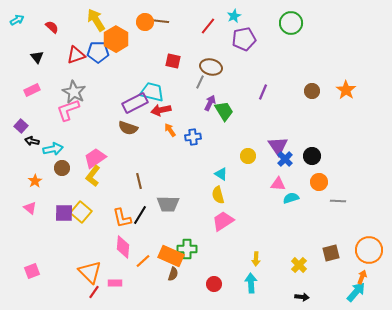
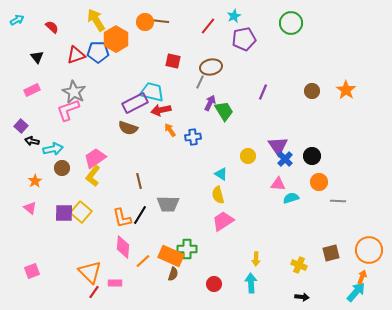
brown ellipse at (211, 67): rotated 25 degrees counterclockwise
yellow cross at (299, 265): rotated 21 degrees counterclockwise
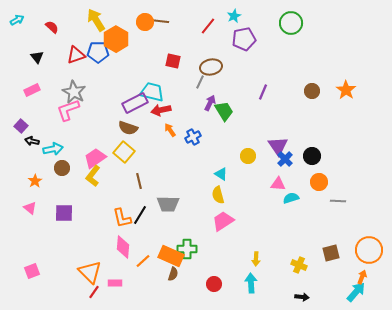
blue cross at (193, 137): rotated 21 degrees counterclockwise
yellow square at (81, 212): moved 43 px right, 60 px up
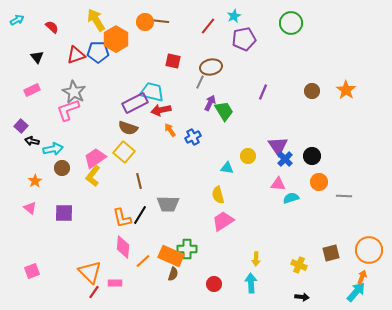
cyan triangle at (221, 174): moved 6 px right, 6 px up; rotated 24 degrees counterclockwise
gray line at (338, 201): moved 6 px right, 5 px up
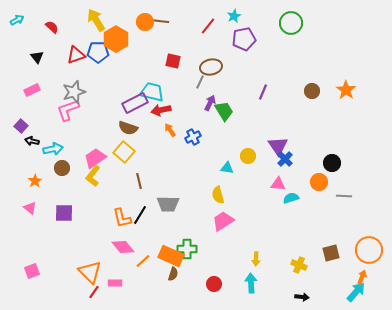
gray star at (74, 92): rotated 25 degrees clockwise
black circle at (312, 156): moved 20 px right, 7 px down
pink diamond at (123, 247): rotated 45 degrees counterclockwise
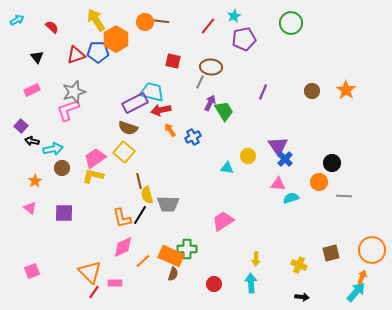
brown ellipse at (211, 67): rotated 15 degrees clockwise
yellow L-shape at (93, 176): rotated 65 degrees clockwise
yellow semicircle at (218, 195): moved 71 px left
pink diamond at (123, 247): rotated 75 degrees counterclockwise
orange circle at (369, 250): moved 3 px right
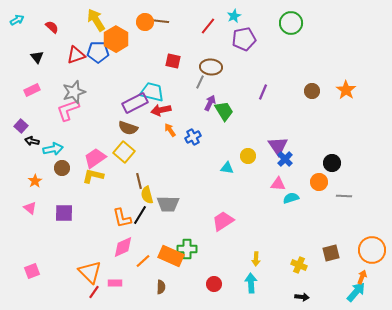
brown semicircle at (173, 274): moved 12 px left, 13 px down; rotated 16 degrees counterclockwise
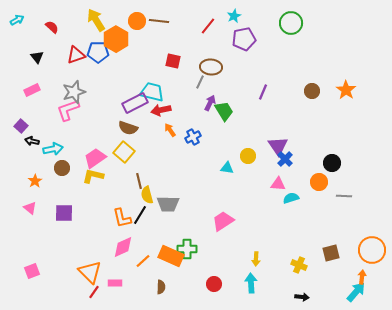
orange circle at (145, 22): moved 8 px left, 1 px up
orange arrow at (362, 277): rotated 16 degrees counterclockwise
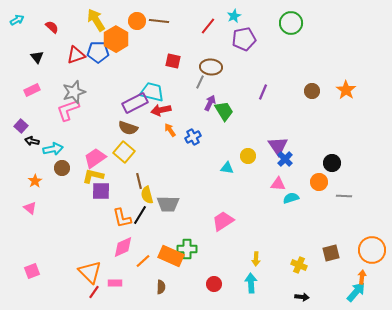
purple square at (64, 213): moved 37 px right, 22 px up
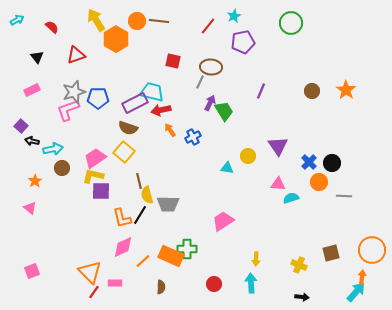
purple pentagon at (244, 39): moved 1 px left, 3 px down
blue pentagon at (98, 52): moved 46 px down
purple line at (263, 92): moved 2 px left, 1 px up
blue cross at (285, 159): moved 24 px right, 3 px down
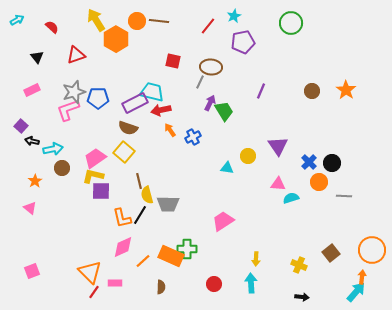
brown square at (331, 253): rotated 24 degrees counterclockwise
